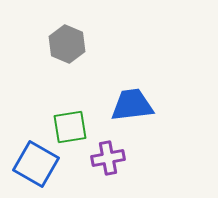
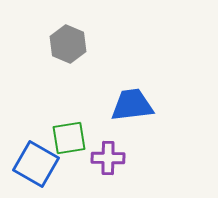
gray hexagon: moved 1 px right
green square: moved 1 px left, 11 px down
purple cross: rotated 12 degrees clockwise
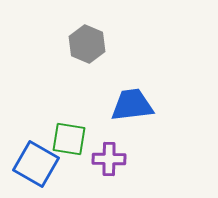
gray hexagon: moved 19 px right
green square: moved 1 px down; rotated 18 degrees clockwise
purple cross: moved 1 px right, 1 px down
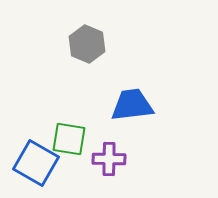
blue square: moved 1 px up
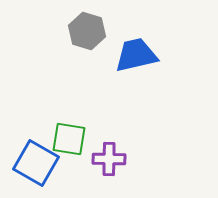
gray hexagon: moved 13 px up; rotated 6 degrees counterclockwise
blue trapezoid: moved 4 px right, 50 px up; rotated 6 degrees counterclockwise
